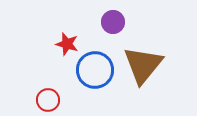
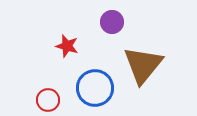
purple circle: moved 1 px left
red star: moved 2 px down
blue circle: moved 18 px down
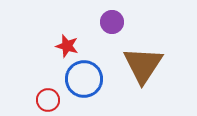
brown triangle: rotated 6 degrees counterclockwise
blue circle: moved 11 px left, 9 px up
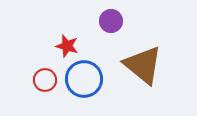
purple circle: moved 1 px left, 1 px up
brown triangle: rotated 24 degrees counterclockwise
red circle: moved 3 px left, 20 px up
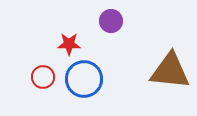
red star: moved 2 px right, 2 px up; rotated 15 degrees counterclockwise
brown triangle: moved 27 px right, 6 px down; rotated 33 degrees counterclockwise
red circle: moved 2 px left, 3 px up
